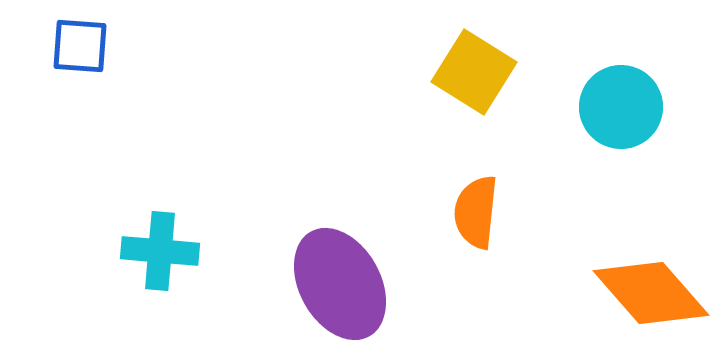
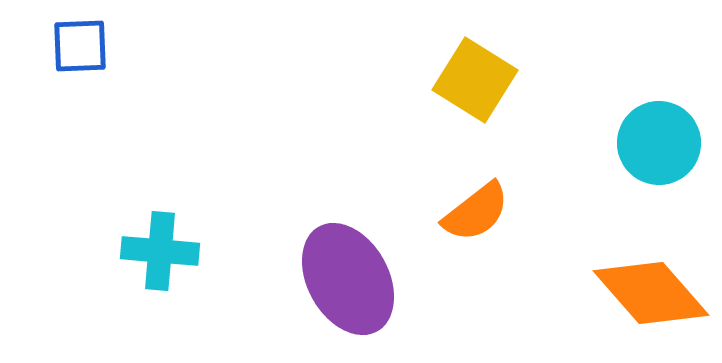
blue square: rotated 6 degrees counterclockwise
yellow square: moved 1 px right, 8 px down
cyan circle: moved 38 px right, 36 px down
orange semicircle: rotated 134 degrees counterclockwise
purple ellipse: moved 8 px right, 5 px up
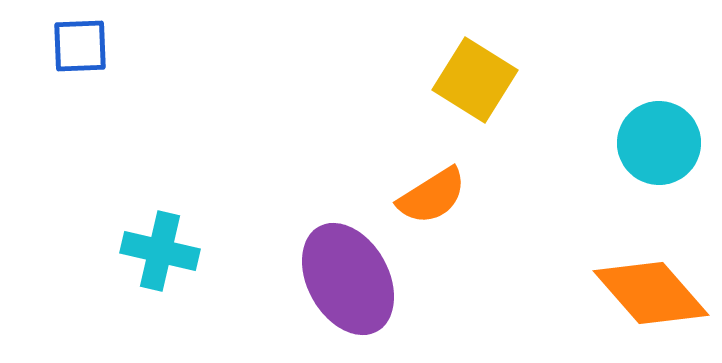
orange semicircle: moved 44 px left, 16 px up; rotated 6 degrees clockwise
cyan cross: rotated 8 degrees clockwise
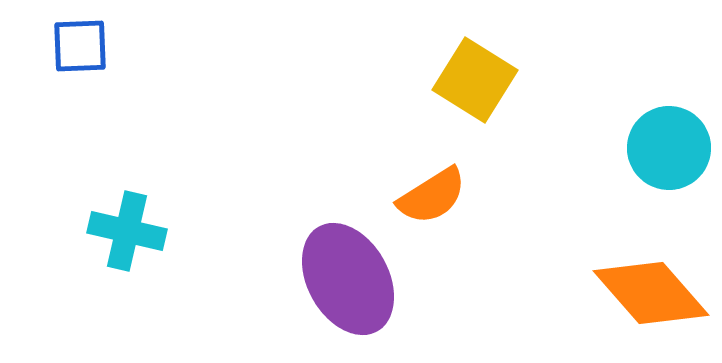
cyan circle: moved 10 px right, 5 px down
cyan cross: moved 33 px left, 20 px up
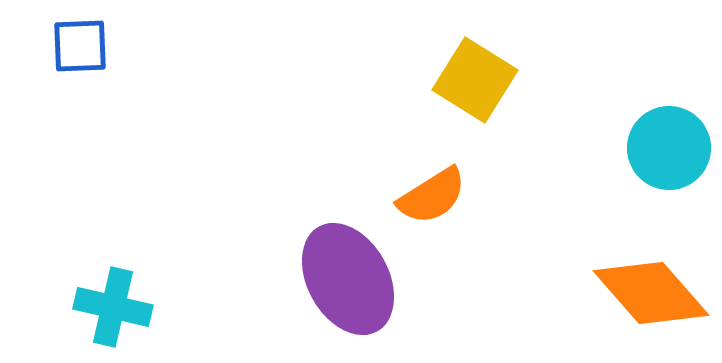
cyan cross: moved 14 px left, 76 px down
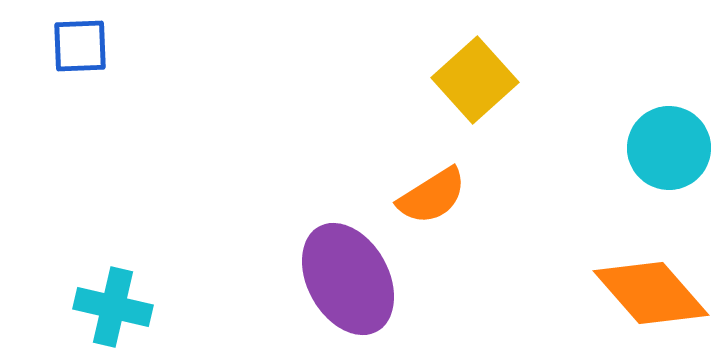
yellow square: rotated 16 degrees clockwise
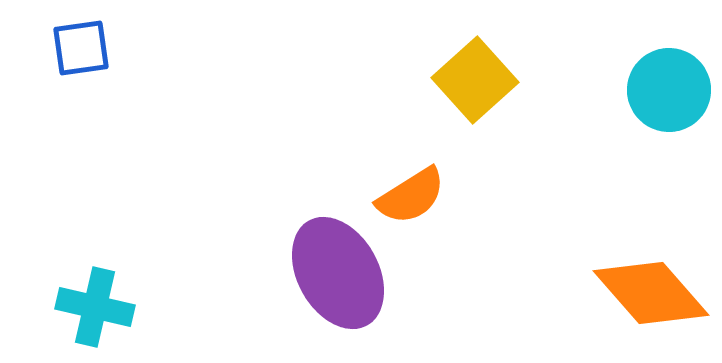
blue square: moved 1 px right, 2 px down; rotated 6 degrees counterclockwise
cyan circle: moved 58 px up
orange semicircle: moved 21 px left
purple ellipse: moved 10 px left, 6 px up
cyan cross: moved 18 px left
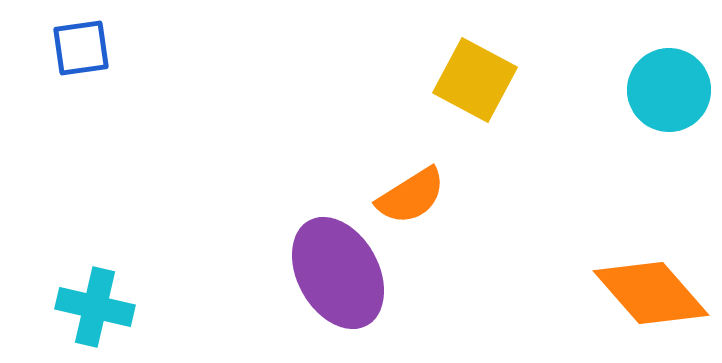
yellow square: rotated 20 degrees counterclockwise
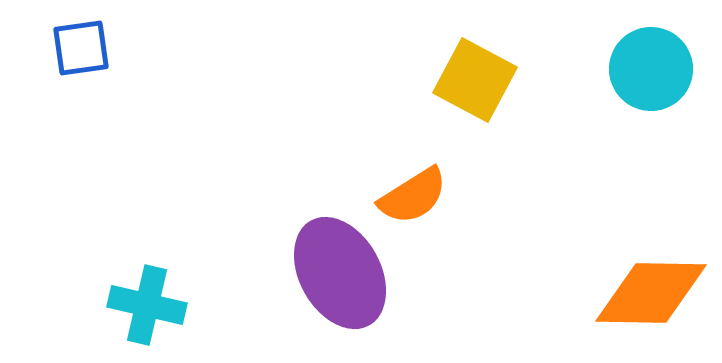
cyan circle: moved 18 px left, 21 px up
orange semicircle: moved 2 px right
purple ellipse: moved 2 px right
orange diamond: rotated 48 degrees counterclockwise
cyan cross: moved 52 px right, 2 px up
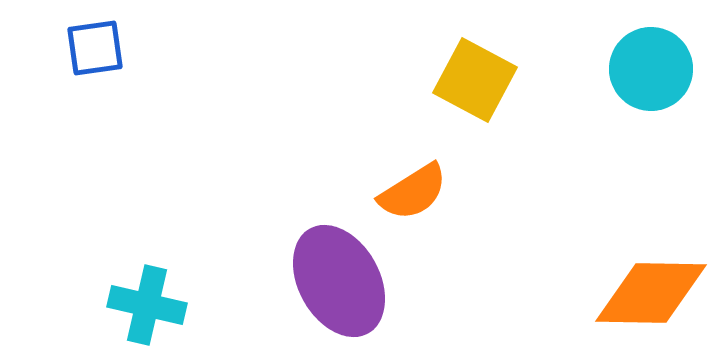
blue square: moved 14 px right
orange semicircle: moved 4 px up
purple ellipse: moved 1 px left, 8 px down
